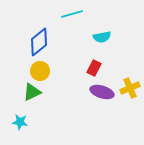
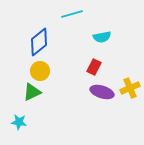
red rectangle: moved 1 px up
cyan star: moved 1 px left
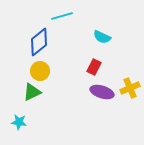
cyan line: moved 10 px left, 2 px down
cyan semicircle: rotated 36 degrees clockwise
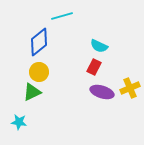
cyan semicircle: moved 3 px left, 9 px down
yellow circle: moved 1 px left, 1 px down
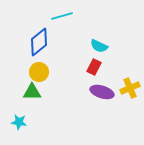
green triangle: rotated 24 degrees clockwise
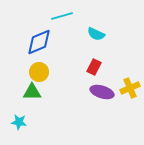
blue diamond: rotated 16 degrees clockwise
cyan semicircle: moved 3 px left, 12 px up
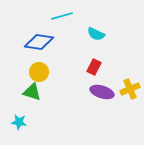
blue diamond: rotated 32 degrees clockwise
yellow cross: moved 1 px down
green triangle: rotated 18 degrees clockwise
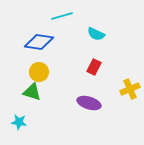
purple ellipse: moved 13 px left, 11 px down
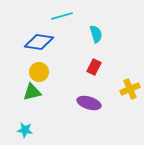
cyan semicircle: rotated 132 degrees counterclockwise
green triangle: rotated 30 degrees counterclockwise
cyan star: moved 6 px right, 8 px down
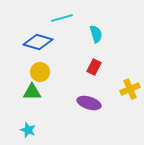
cyan line: moved 2 px down
blue diamond: moved 1 px left; rotated 8 degrees clockwise
yellow circle: moved 1 px right
green triangle: rotated 12 degrees clockwise
cyan star: moved 3 px right; rotated 14 degrees clockwise
